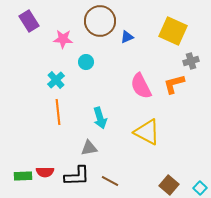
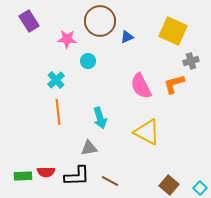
pink star: moved 4 px right
cyan circle: moved 2 px right, 1 px up
red semicircle: moved 1 px right
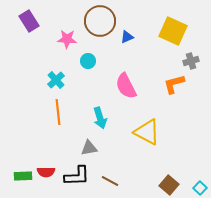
pink semicircle: moved 15 px left
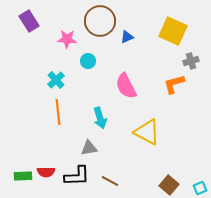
cyan square: rotated 24 degrees clockwise
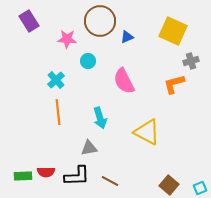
pink semicircle: moved 2 px left, 5 px up
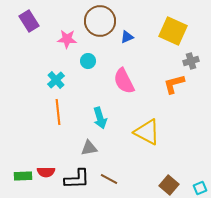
black L-shape: moved 3 px down
brown line: moved 1 px left, 2 px up
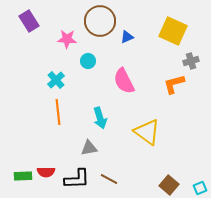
yellow triangle: rotated 8 degrees clockwise
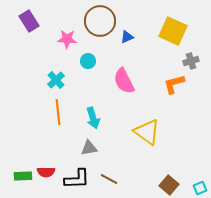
cyan arrow: moved 7 px left
